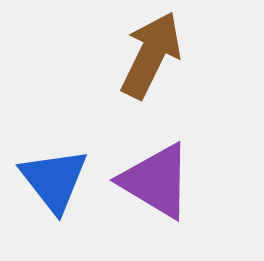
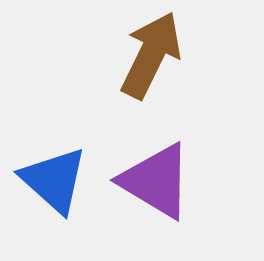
blue triangle: rotated 10 degrees counterclockwise
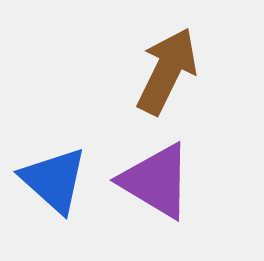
brown arrow: moved 16 px right, 16 px down
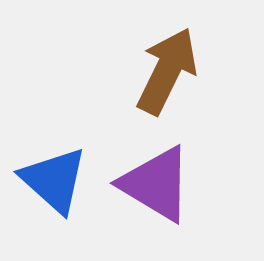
purple triangle: moved 3 px down
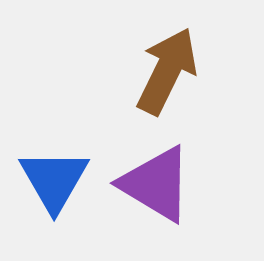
blue triangle: rotated 18 degrees clockwise
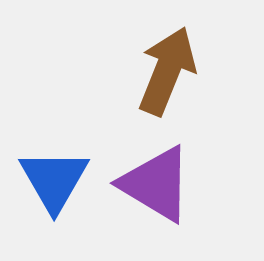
brown arrow: rotated 4 degrees counterclockwise
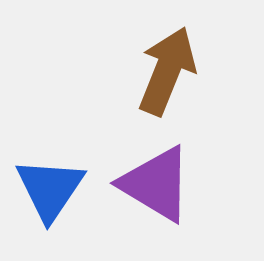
blue triangle: moved 4 px left, 9 px down; rotated 4 degrees clockwise
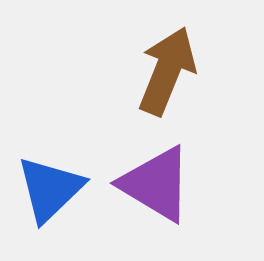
blue triangle: rotated 12 degrees clockwise
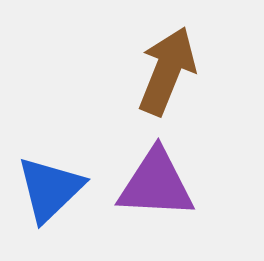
purple triangle: rotated 28 degrees counterclockwise
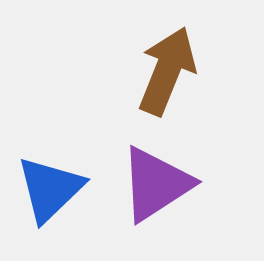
purple triangle: rotated 36 degrees counterclockwise
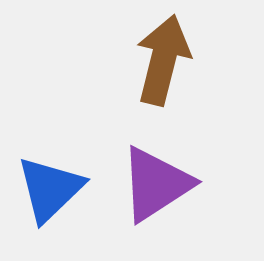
brown arrow: moved 4 px left, 11 px up; rotated 8 degrees counterclockwise
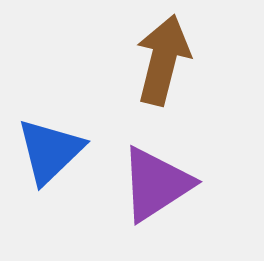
blue triangle: moved 38 px up
